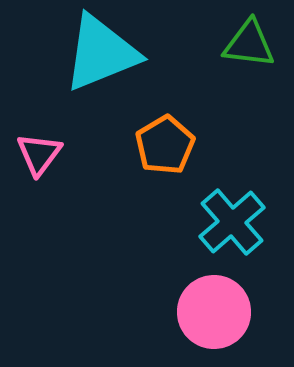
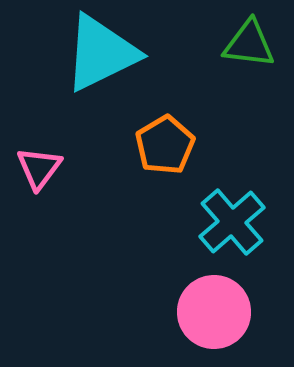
cyan triangle: rotated 4 degrees counterclockwise
pink triangle: moved 14 px down
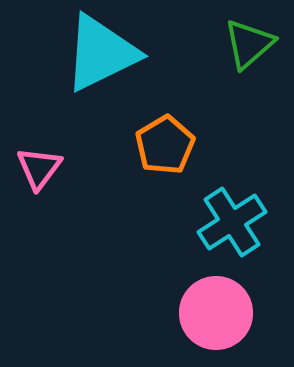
green triangle: rotated 48 degrees counterclockwise
cyan cross: rotated 8 degrees clockwise
pink circle: moved 2 px right, 1 px down
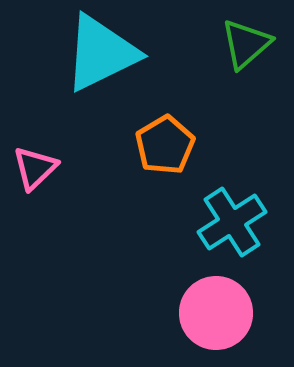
green triangle: moved 3 px left
pink triangle: moved 4 px left; rotated 9 degrees clockwise
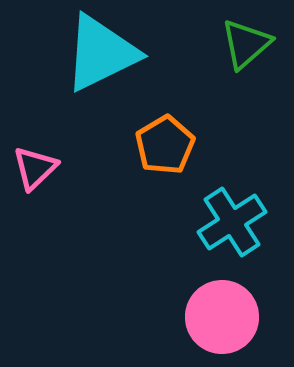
pink circle: moved 6 px right, 4 px down
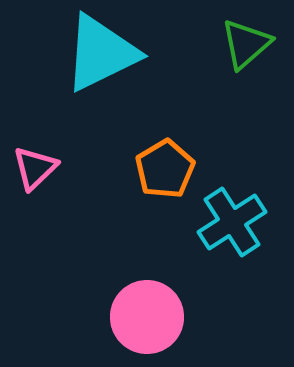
orange pentagon: moved 24 px down
pink circle: moved 75 px left
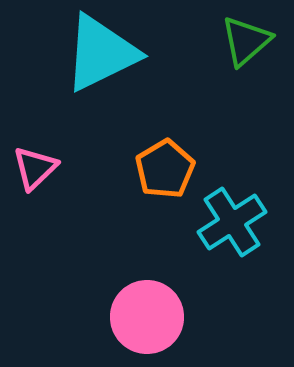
green triangle: moved 3 px up
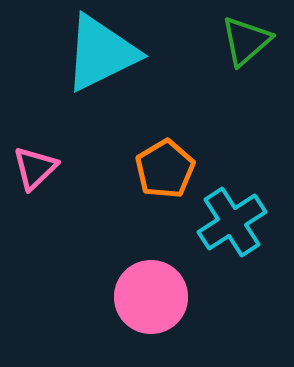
pink circle: moved 4 px right, 20 px up
